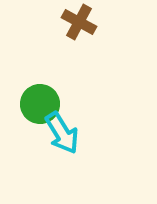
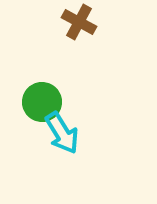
green circle: moved 2 px right, 2 px up
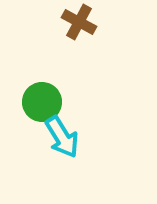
cyan arrow: moved 4 px down
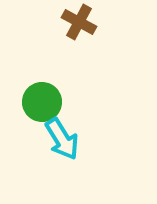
cyan arrow: moved 2 px down
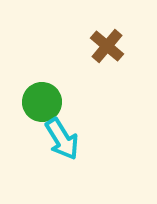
brown cross: moved 28 px right, 24 px down; rotated 12 degrees clockwise
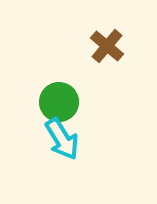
green circle: moved 17 px right
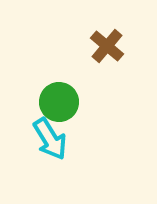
cyan arrow: moved 12 px left
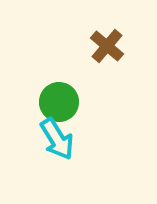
cyan arrow: moved 7 px right
